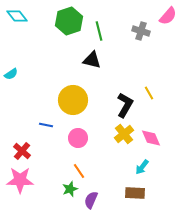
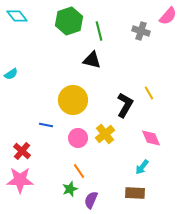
yellow cross: moved 19 px left
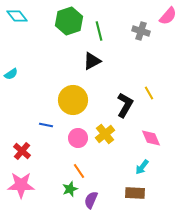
black triangle: moved 1 px down; rotated 42 degrees counterclockwise
pink star: moved 1 px right, 5 px down
